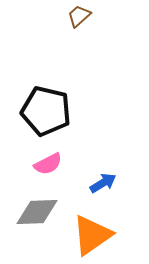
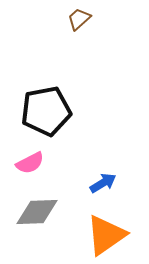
brown trapezoid: moved 3 px down
black pentagon: rotated 24 degrees counterclockwise
pink semicircle: moved 18 px left, 1 px up
orange triangle: moved 14 px right
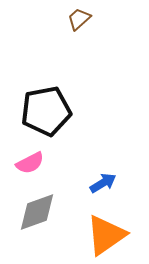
gray diamond: rotated 18 degrees counterclockwise
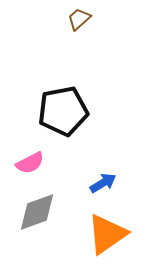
black pentagon: moved 17 px right
orange triangle: moved 1 px right, 1 px up
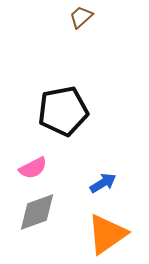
brown trapezoid: moved 2 px right, 2 px up
pink semicircle: moved 3 px right, 5 px down
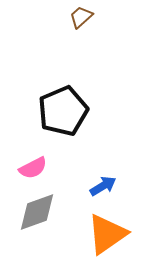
black pentagon: rotated 12 degrees counterclockwise
blue arrow: moved 3 px down
